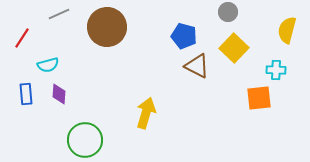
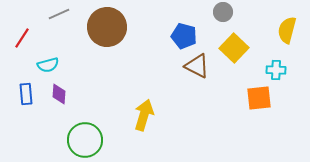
gray circle: moved 5 px left
yellow arrow: moved 2 px left, 2 px down
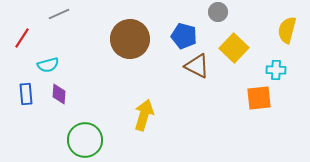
gray circle: moved 5 px left
brown circle: moved 23 px right, 12 px down
